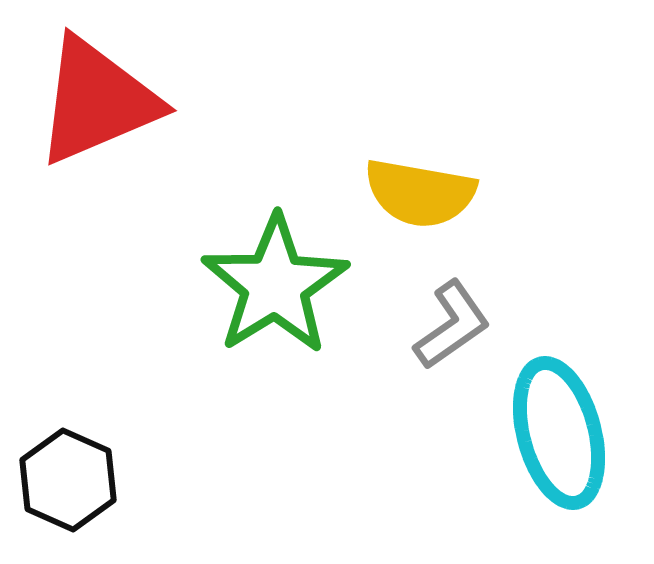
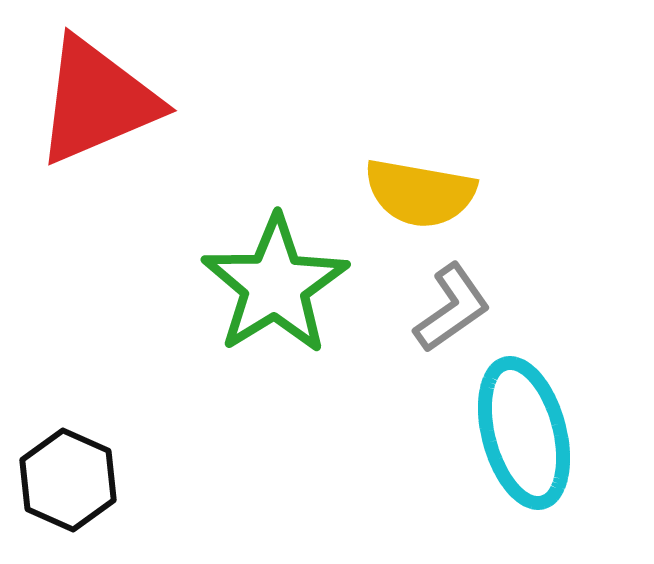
gray L-shape: moved 17 px up
cyan ellipse: moved 35 px left
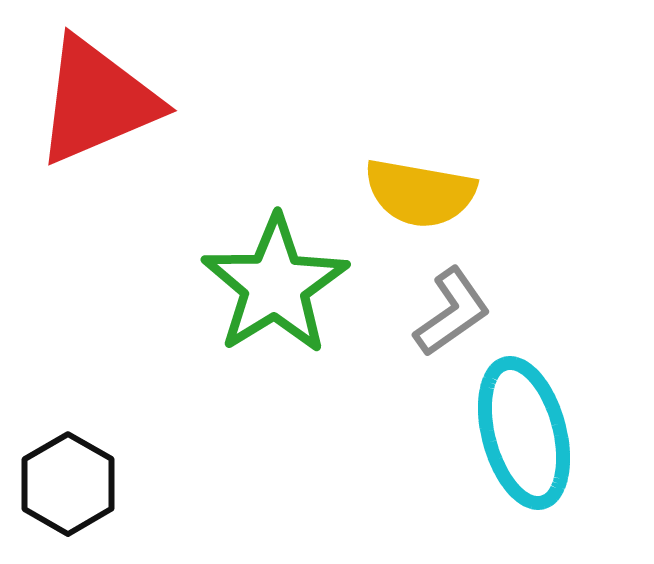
gray L-shape: moved 4 px down
black hexagon: moved 4 px down; rotated 6 degrees clockwise
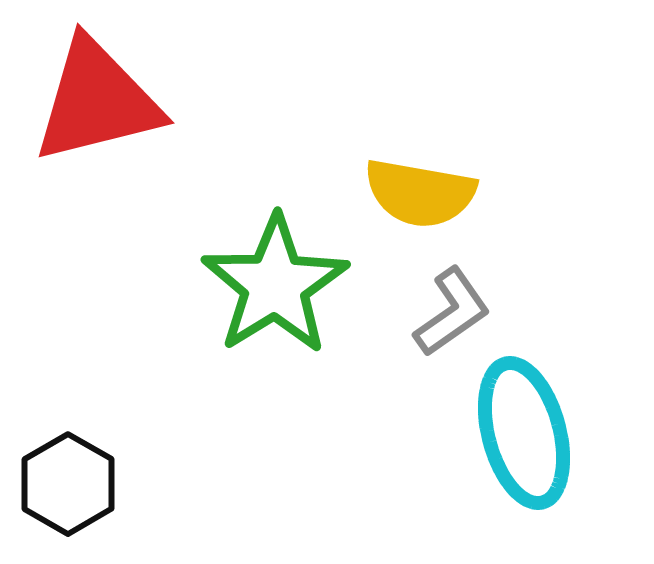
red triangle: rotated 9 degrees clockwise
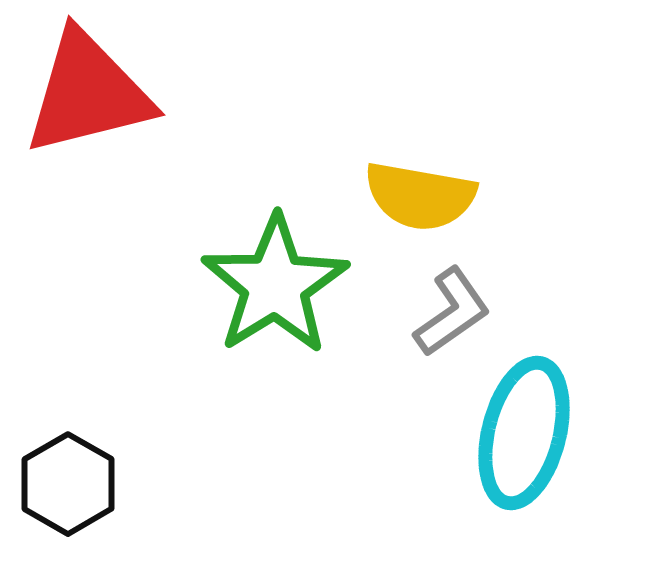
red triangle: moved 9 px left, 8 px up
yellow semicircle: moved 3 px down
cyan ellipse: rotated 29 degrees clockwise
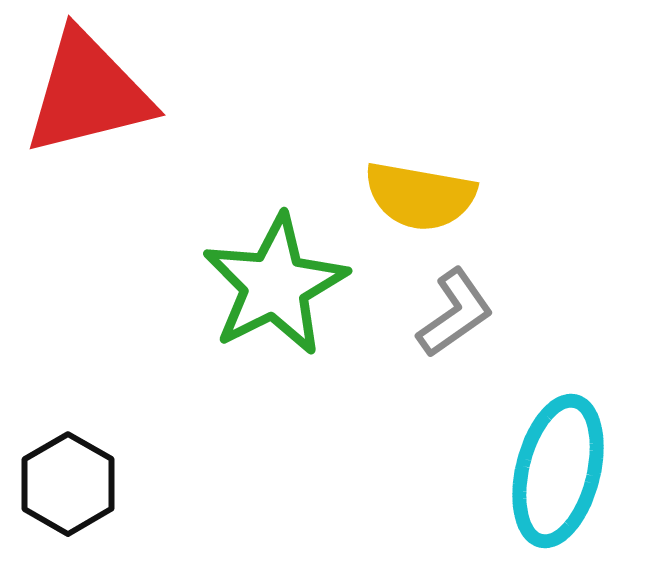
green star: rotated 5 degrees clockwise
gray L-shape: moved 3 px right, 1 px down
cyan ellipse: moved 34 px right, 38 px down
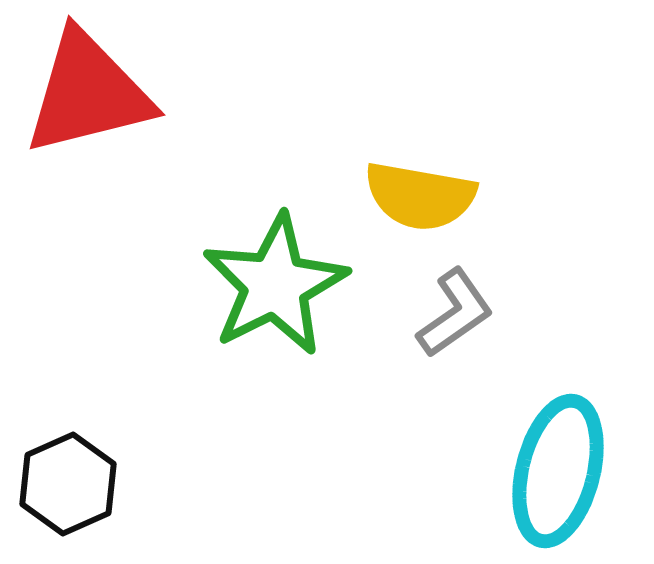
black hexagon: rotated 6 degrees clockwise
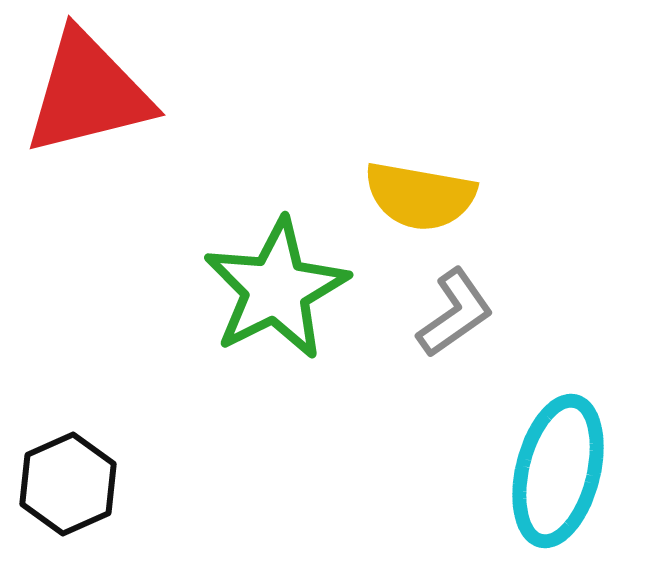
green star: moved 1 px right, 4 px down
